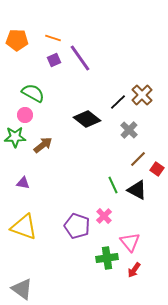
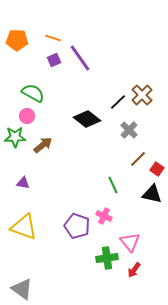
pink circle: moved 2 px right, 1 px down
black triangle: moved 15 px right, 4 px down; rotated 15 degrees counterclockwise
pink cross: rotated 21 degrees counterclockwise
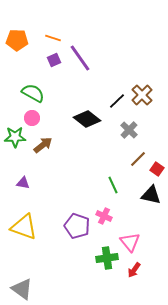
black line: moved 1 px left, 1 px up
pink circle: moved 5 px right, 2 px down
black triangle: moved 1 px left, 1 px down
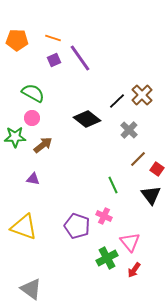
purple triangle: moved 10 px right, 4 px up
black triangle: rotated 40 degrees clockwise
green cross: rotated 20 degrees counterclockwise
gray triangle: moved 9 px right
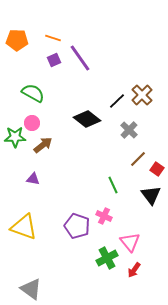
pink circle: moved 5 px down
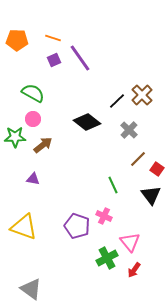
black diamond: moved 3 px down
pink circle: moved 1 px right, 4 px up
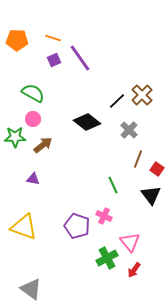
brown line: rotated 24 degrees counterclockwise
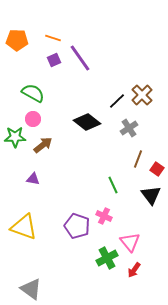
gray cross: moved 2 px up; rotated 12 degrees clockwise
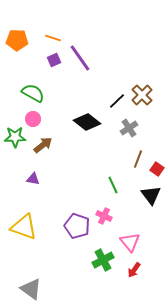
green cross: moved 4 px left, 2 px down
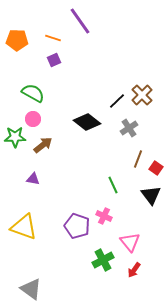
purple line: moved 37 px up
red square: moved 1 px left, 1 px up
